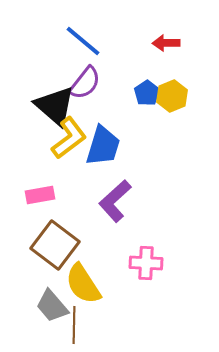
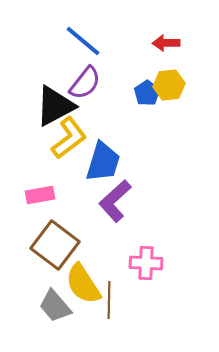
yellow hexagon: moved 3 px left, 11 px up; rotated 16 degrees clockwise
black triangle: rotated 51 degrees clockwise
blue trapezoid: moved 16 px down
gray trapezoid: moved 3 px right
brown line: moved 35 px right, 25 px up
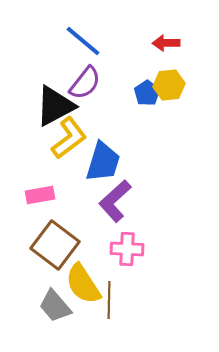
pink cross: moved 19 px left, 14 px up
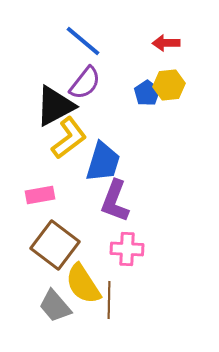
purple L-shape: rotated 27 degrees counterclockwise
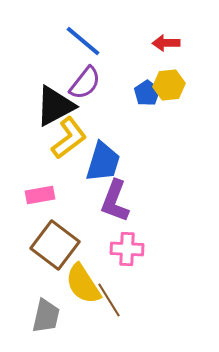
brown line: rotated 33 degrees counterclockwise
gray trapezoid: moved 9 px left, 10 px down; rotated 126 degrees counterclockwise
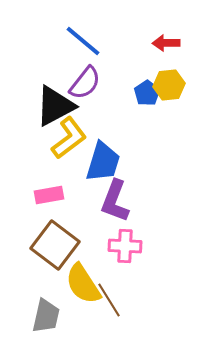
pink rectangle: moved 9 px right
pink cross: moved 2 px left, 3 px up
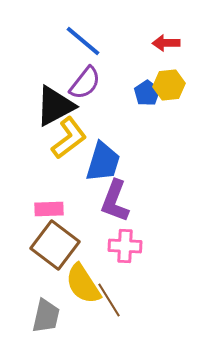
pink rectangle: moved 14 px down; rotated 8 degrees clockwise
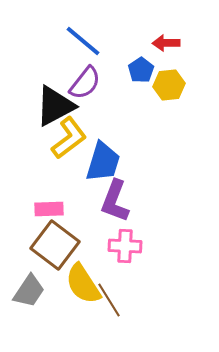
blue pentagon: moved 6 px left, 23 px up
gray trapezoid: moved 17 px left, 25 px up; rotated 21 degrees clockwise
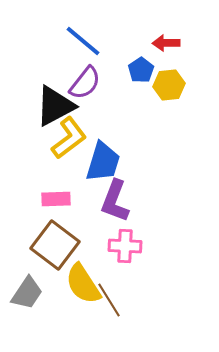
pink rectangle: moved 7 px right, 10 px up
gray trapezoid: moved 2 px left, 2 px down
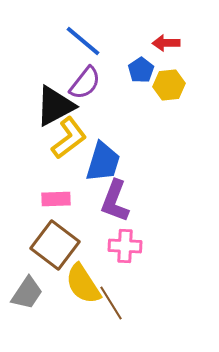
brown line: moved 2 px right, 3 px down
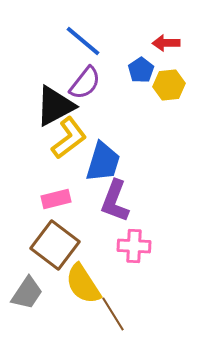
pink rectangle: rotated 12 degrees counterclockwise
pink cross: moved 9 px right
brown line: moved 2 px right, 11 px down
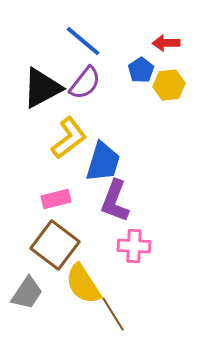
black triangle: moved 13 px left, 18 px up
